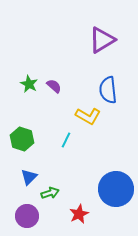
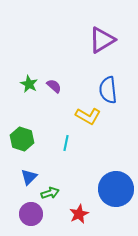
cyan line: moved 3 px down; rotated 14 degrees counterclockwise
purple circle: moved 4 px right, 2 px up
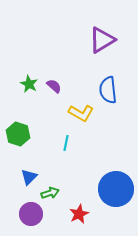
yellow L-shape: moved 7 px left, 3 px up
green hexagon: moved 4 px left, 5 px up
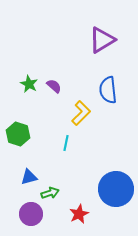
yellow L-shape: rotated 75 degrees counterclockwise
blue triangle: rotated 30 degrees clockwise
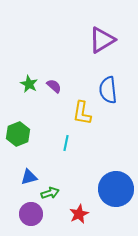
yellow L-shape: moved 1 px right; rotated 145 degrees clockwise
green hexagon: rotated 20 degrees clockwise
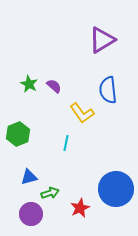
yellow L-shape: rotated 45 degrees counterclockwise
red star: moved 1 px right, 6 px up
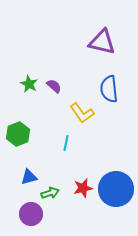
purple triangle: moved 2 px down; rotated 44 degrees clockwise
blue semicircle: moved 1 px right, 1 px up
red star: moved 3 px right, 20 px up; rotated 12 degrees clockwise
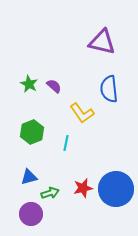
green hexagon: moved 14 px right, 2 px up
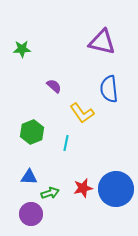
green star: moved 7 px left, 35 px up; rotated 30 degrees counterclockwise
blue triangle: rotated 18 degrees clockwise
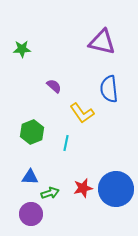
blue triangle: moved 1 px right
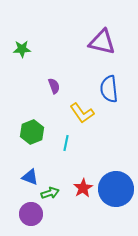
purple semicircle: rotated 28 degrees clockwise
blue triangle: rotated 18 degrees clockwise
red star: rotated 18 degrees counterclockwise
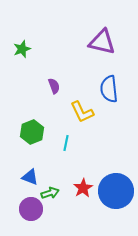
green star: rotated 18 degrees counterclockwise
yellow L-shape: moved 1 px up; rotated 10 degrees clockwise
blue circle: moved 2 px down
purple circle: moved 5 px up
